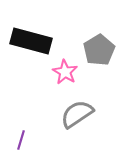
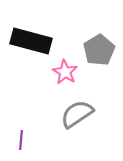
purple line: rotated 12 degrees counterclockwise
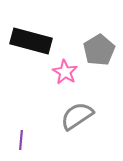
gray semicircle: moved 2 px down
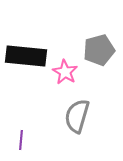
black rectangle: moved 5 px left, 15 px down; rotated 9 degrees counterclockwise
gray pentagon: rotated 16 degrees clockwise
gray semicircle: rotated 40 degrees counterclockwise
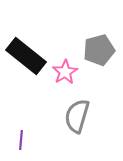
black rectangle: rotated 33 degrees clockwise
pink star: rotated 10 degrees clockwise
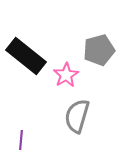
pink star: moved 1 px right, 3 px down
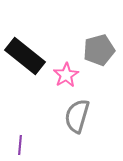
black rectangle: moved 1 px left
purple line: moved 1 px left, 5 px down
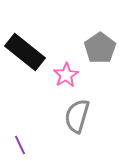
gray pentagon: moved 1 px right, 2 px up; rotated 20 degrees counterclockwise
black rectangle: moved 4 px up
purple line: rotated 30 degrees counterclockwise
